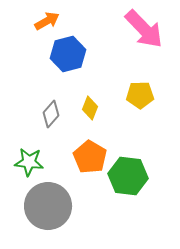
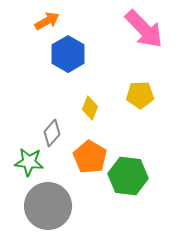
blue hexagon: rotated 16 degrees counterclockwise
gray diamond: moved 1 px right, 19 px down
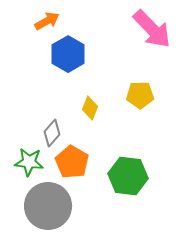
pink arrow: moved 8 px right
orange pentagon: moved 18 px left, 5 px down
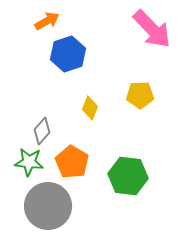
blue hexagon: rotated 12 degrees clockwise
gray diamond: moved 10 px left, 2 px up
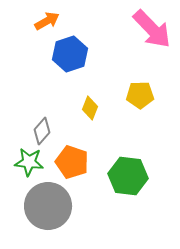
blue hexagon: moved 2 px right
orange pentagon: rotated 12 degrees counterclockwise
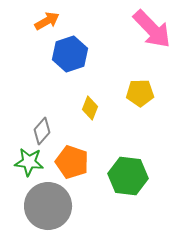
yellow pentagon: moved 2 px up
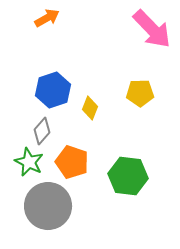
orange arrow: moved 3 px up
blue hexagon: moved 17 px left, 36 px down
green star: rotated 20 degrees clockwise
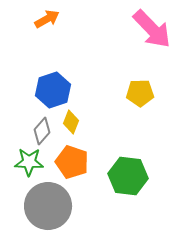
orange arrow: moved 1 px down
yellow diamond: moved 19 px left, 14 px down
green star: rotated 24 degrees counterclockwise
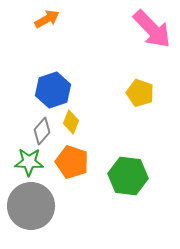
yellow pentagon: rotated 20 degrees clockwise
gray circle: moved 17 px left
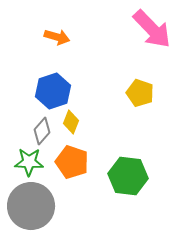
orange arrow: moved 10 px right, 18 px down; rotated 45 degrees clockwise
blue hexagon: moved 1 px down
